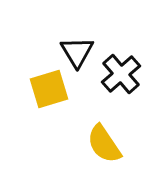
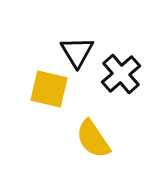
yellow square: rotated 30 degrees clockwise
yellow semicircle: moved 11 px left, 5 px up
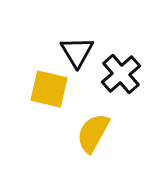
yellow semicircle: moved 6 px up; rotated 63 degrees clockwise
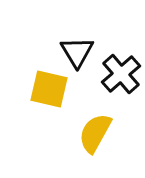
yellow semicircle: moved 2 px right
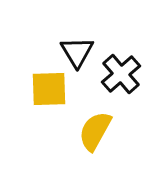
yellow square: rotated 15 degrees counterclockwise
yellow semicircle: moved 2 px up
